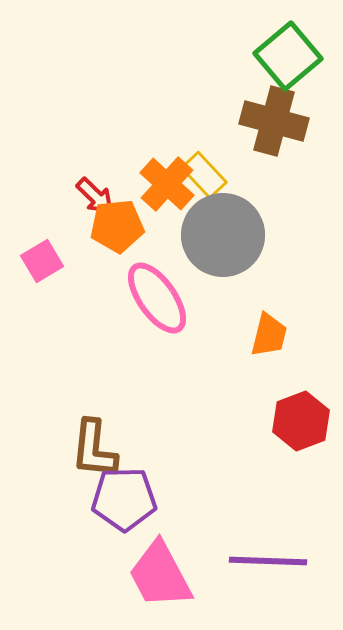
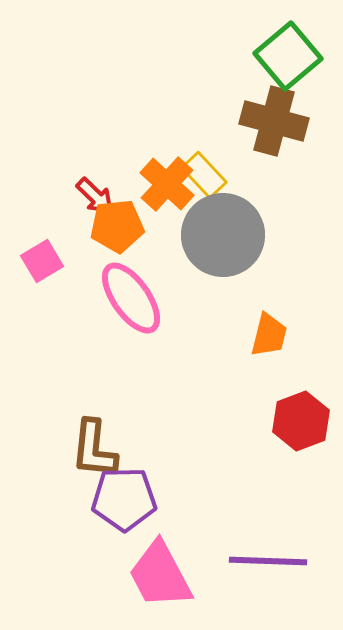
pink ellipse: moved 26 px left
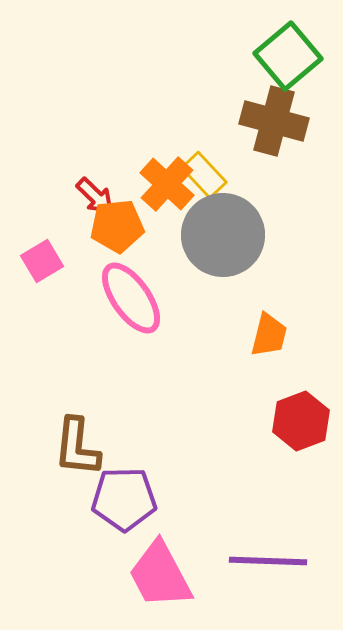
brown L-shape: moved 17 px left, 2 px up
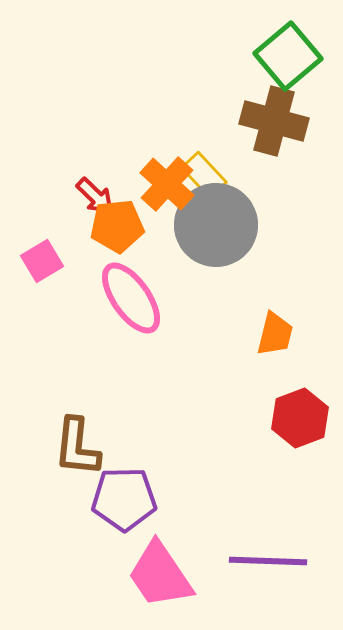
gray circle: moved 7 px left, 10 px up
orange trapezoid: moved 6 px right, 1 px up
red hexagon: moved 1 px left, 3 px up
pink trapezoid: rotated 6 degrees counterclockwise
